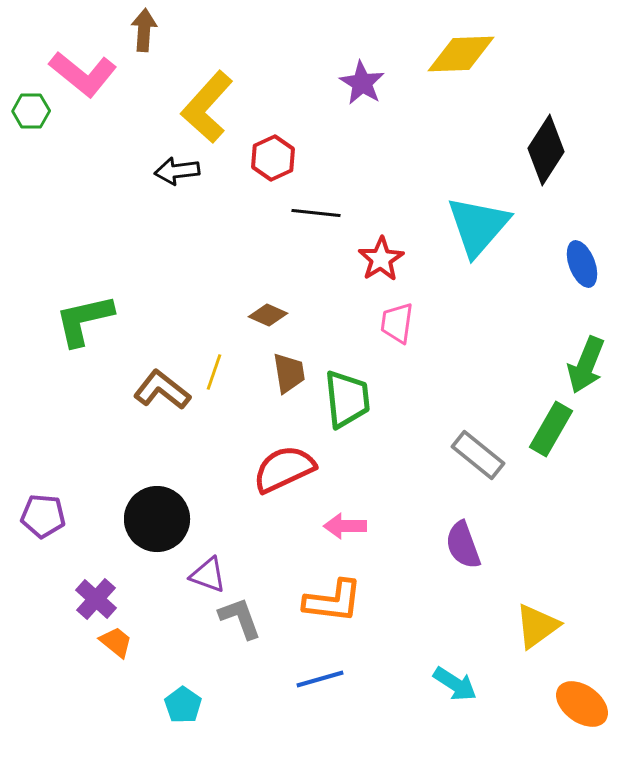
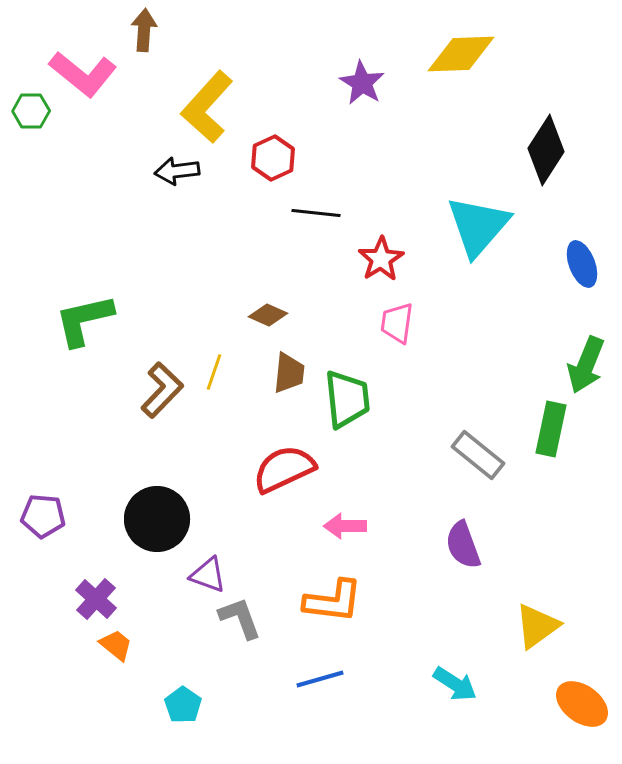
brown trapezoid: rotated 15 degrees clockwise
brown L-shape: rotated 96 degrees clockwise
green rectangle: rotated 18 degrees counterclockwise
orange trapezoid: moved 3 px down
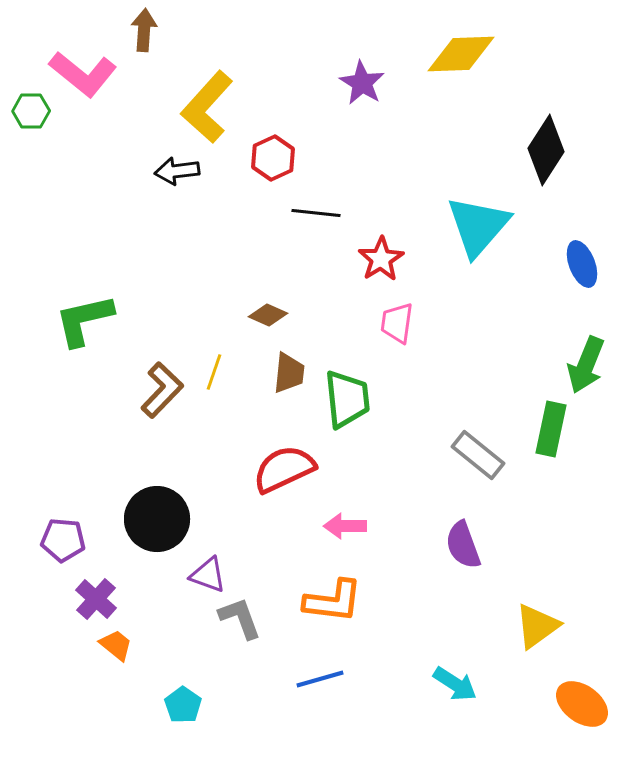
purple pentagon: moved 20 px right, 24 px down
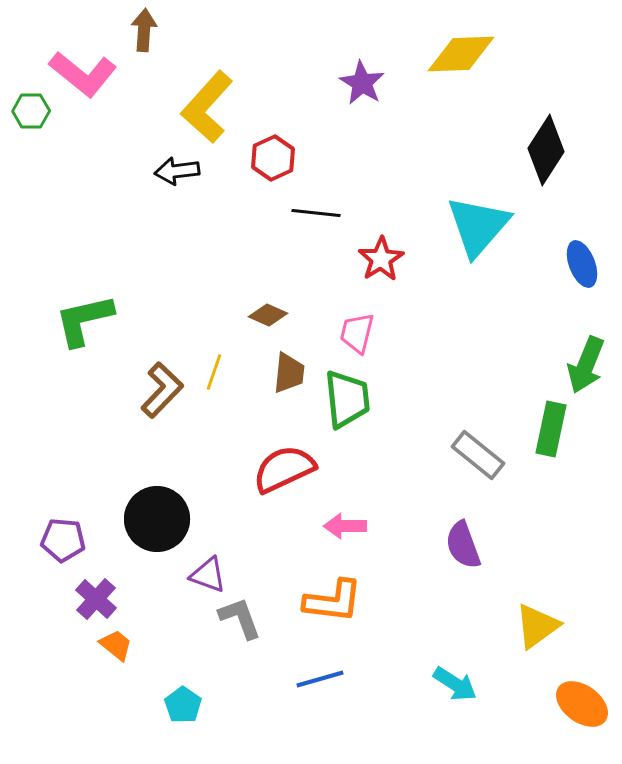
pink trapezoid: moved 40 px left, 10 px down; rotated 6 degrees clockwise
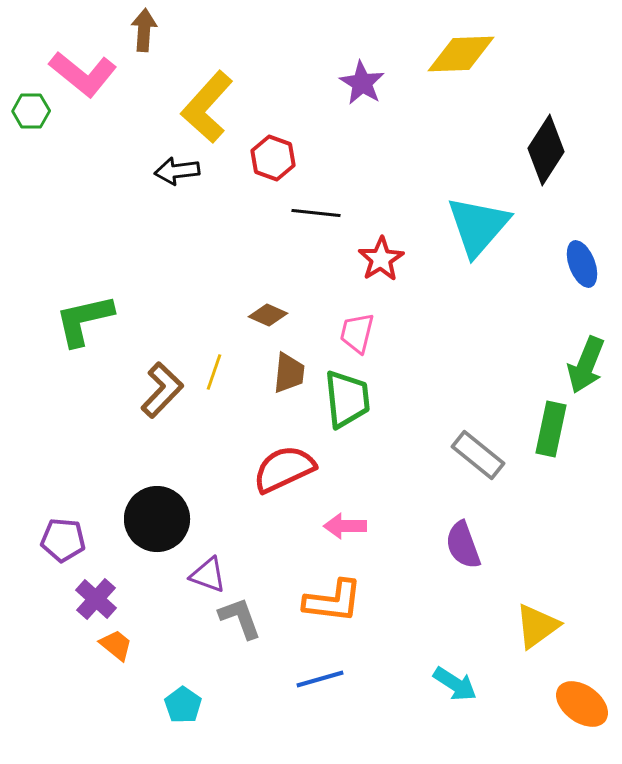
red hexagon: rotated 15 degrees counterclockwise
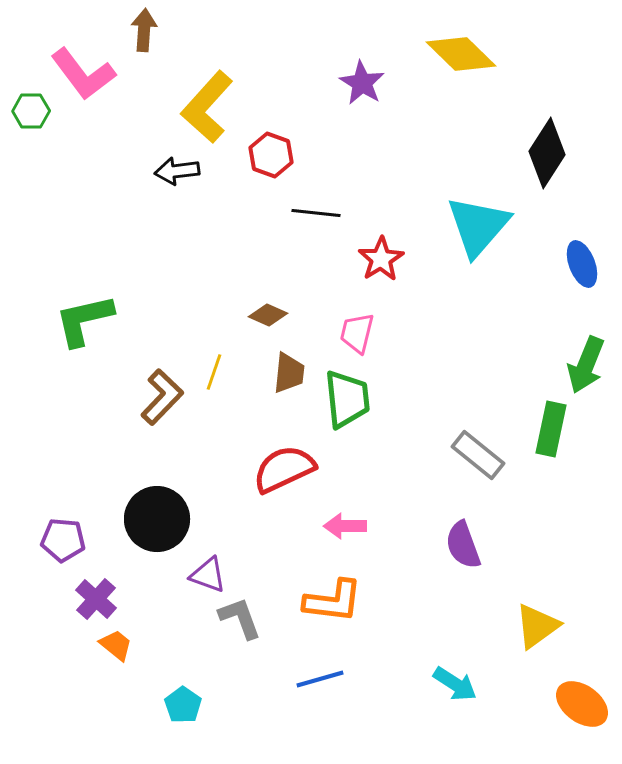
yellow diamond: rotated 46 degrees clockwise
pink L-shape: rotated 14 degrees clockwise
black diamond: moved 1 px right, 3 px down
red hexagon: moved 2 px left, 3 px up
brown L-shape: moved 7 px down
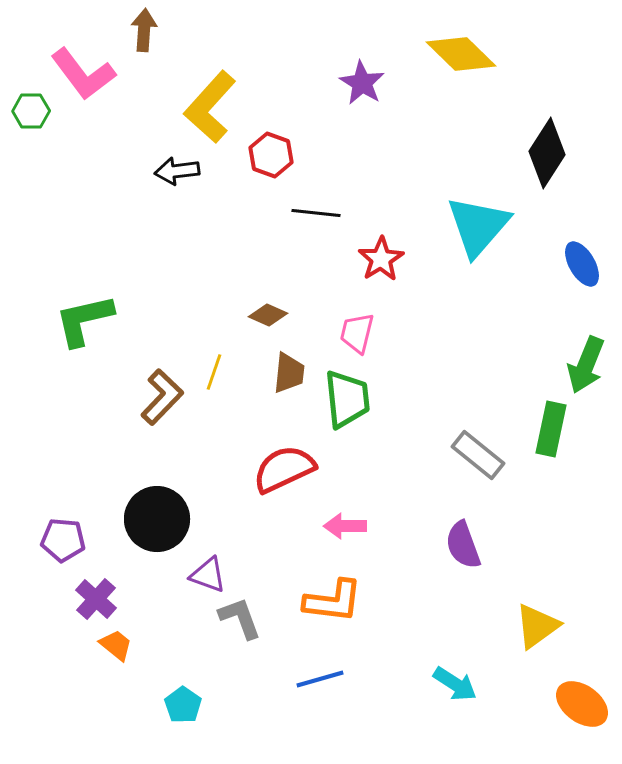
yellow L-shape: moved 3 px right
blue ellipse: rotated 9 degrees counterclockwise
